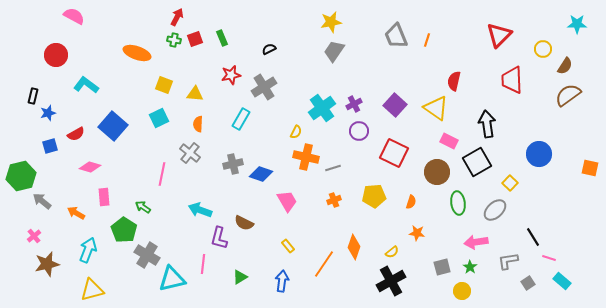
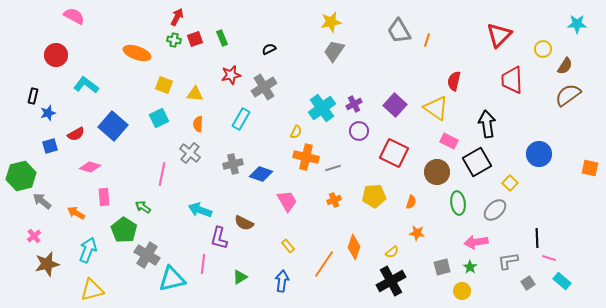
gray trapezoid at (396, 36): moved 3 px right, 5 px up; rotated 8 degrees counterclockwise
black line at (533, 237): moved 4 px right, 1 px down; rotated 30 degrees clockwise
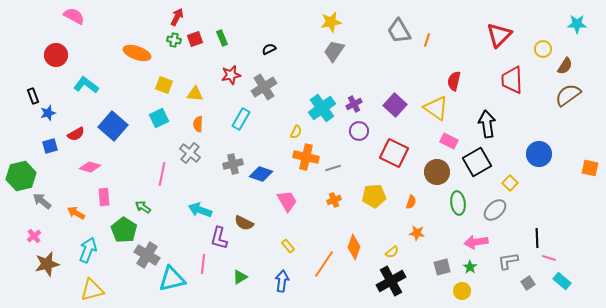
black rectangle at (33, 96): rotated 35 degrees counterclockwise
